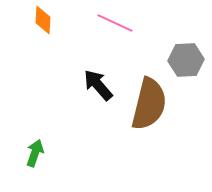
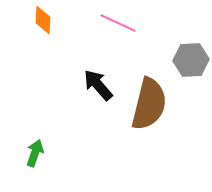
pink line: moved 3 px right
gray hexagon: moved 5 px right
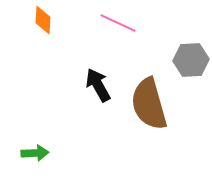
black arrow: rotated 12 degrees clockwise
brown semicircle: rotated 150 degrees clockwise
green arrow: rotated 68 degrees clockwise
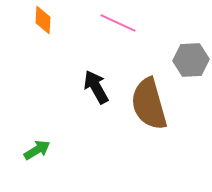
black arrow: moved 2 px left, 2 px down
green arrow: moved 2 px right, 3 px up; rotated 28 degrees counterclockwise
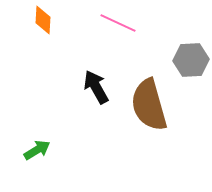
brown semicircle: moved 1 px down
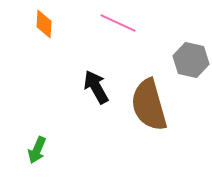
orange diamond: moved 1 px right, 4 px down
gray hexagon: rotated 16 degrees clockwise
green arrow: rotated 144 degrees clockwise
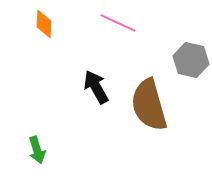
green arrow: rotated 40 degrees counterclockwise
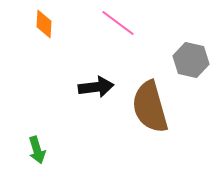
pink line: rotated 12 degrees clockwise
black arrow: rotated 112 degrees clockwise
brown semicircle: moved 1 px right, 2 px down
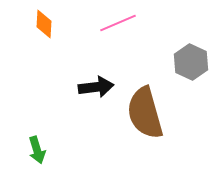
pink line: rotated 60 degrees counterclockwise
gray hexagon: moved 2 px down; rotated 12 degrees clockwise
brown semicircle: moved 5 px left, 6 px down
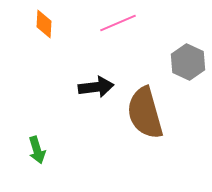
gray hexagon: moved 3 px left
